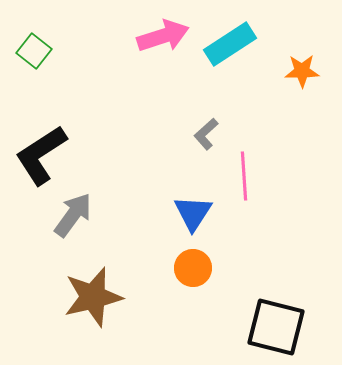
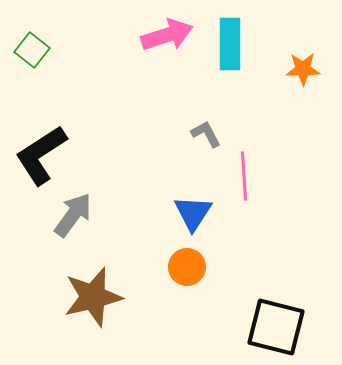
pink arrow: moved 4 px right, 1 px up
cyan rectangle: rotated 57 degrees counterclockwise
green square: moved 2 px left, 1 px up
orange star: moved 1 px right, 2 px up
gray L-shape: rotated 104 degrees clockwise
orange circle: moved 6 px left, 1 px up
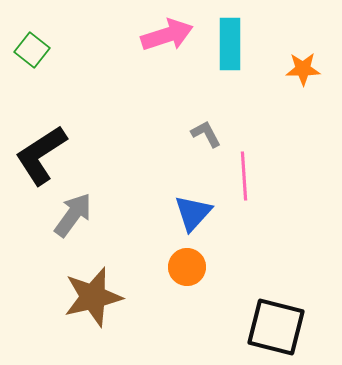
blue triangle: rotated 9 degrees clockwise
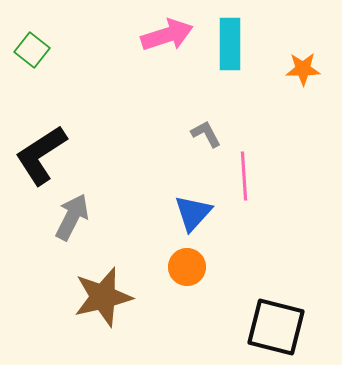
gray arrow: moved 1 px left, 2 px down; rotated 9 degrees counterclockwise
brown star: moved 10 px right
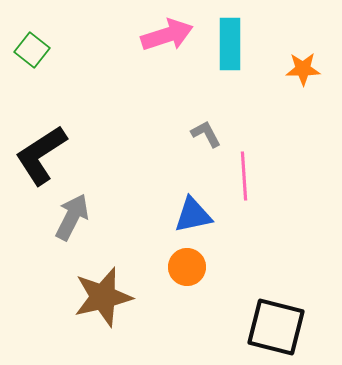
blue triangle: moved 2 px down; rotated 36 degrees clockwise
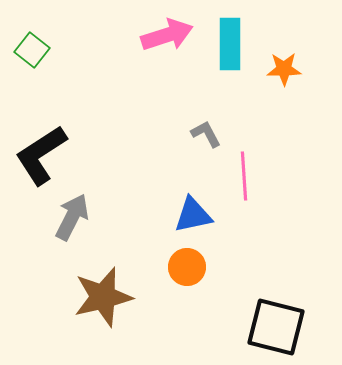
orange star: moved 19 px left
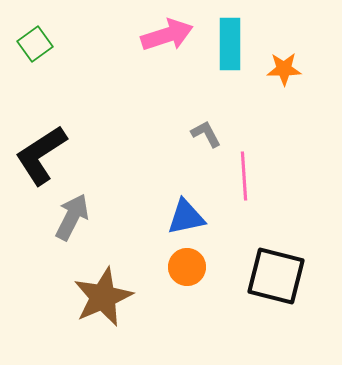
green square: moved 3 px right, 6 px up; rotated 16 degrees clockwise
blue triangle: moved 7 px left, 2 px down
brown star: rotated 10 degrees counterclockwise
black square: moved 51 px up
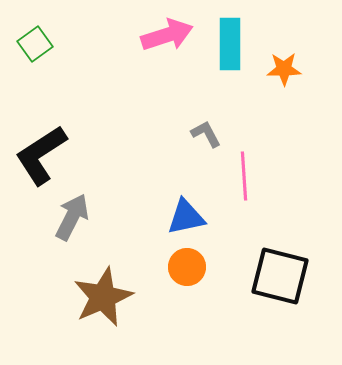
black square: moved 4 px right
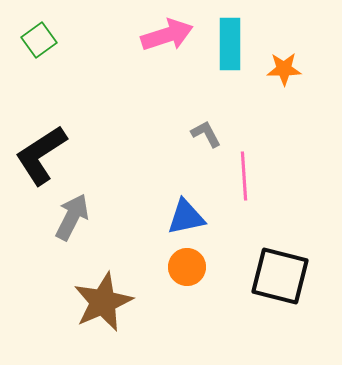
green square: moved 4 px right, 4 px up
brown star: moved 5 px down
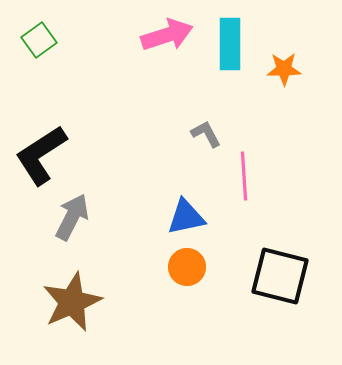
brown star: moved 31 px left
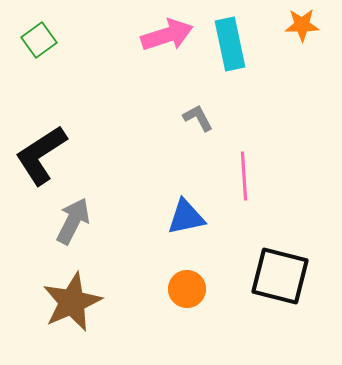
cyan rectangle: rotated 12 degrees counterclockwise
orange star: moved 18 px right, 44 px up
gray L-shape: moved 8 px left, 16 px up
gray arrow: moved 1 px right, 4 px down
orange circle: moved 22 px down
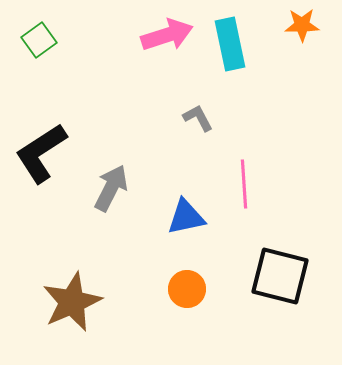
black L-shape: moved 2 px up
pink line: moved 8 px down
gray arrow: moved 38 px right, 33 px up
